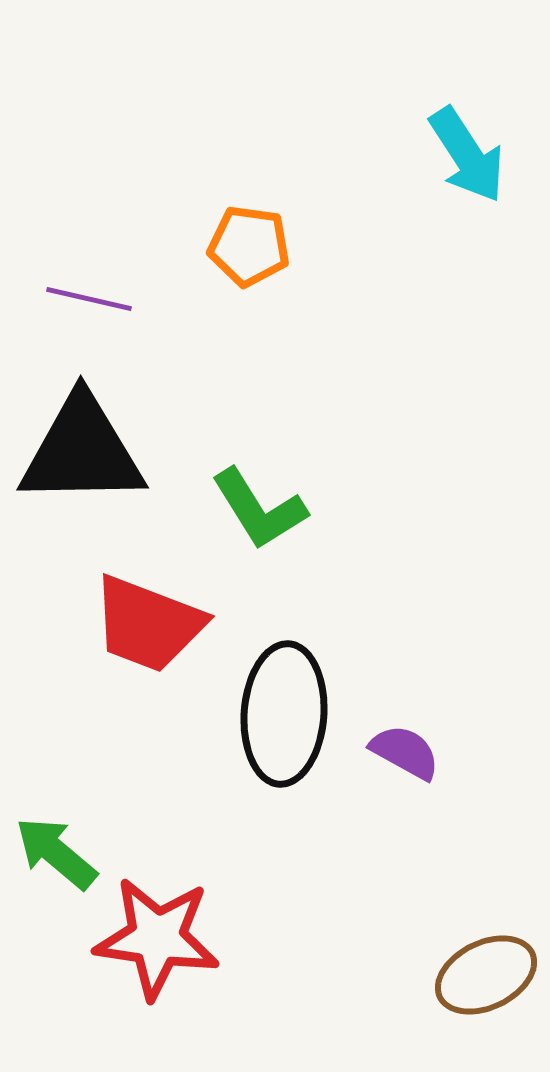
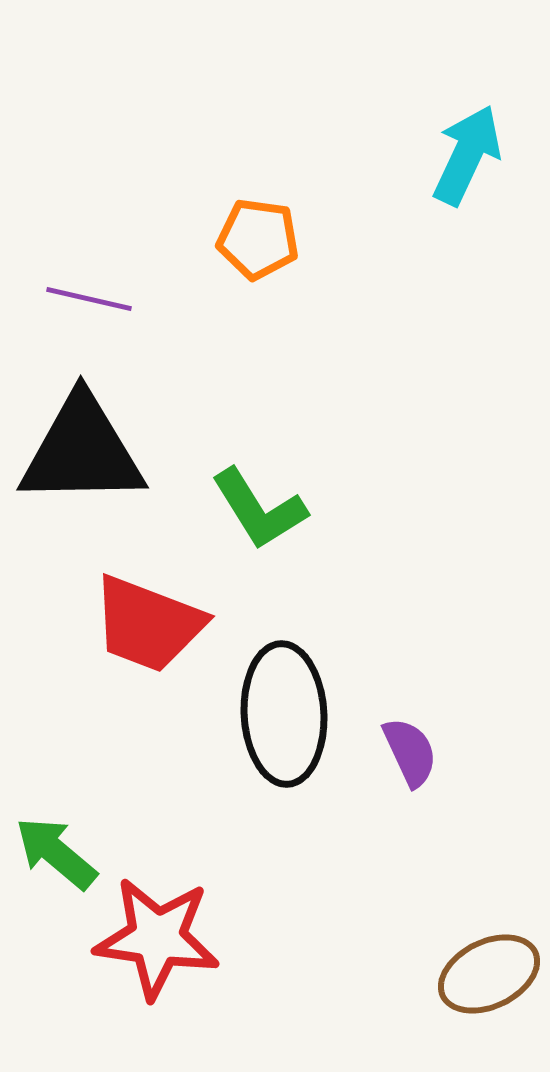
cyan arrow: rotated 122 degrees counterclockwise
orange pentagon: moved 9 px right, 7 px up
black ellipse: rotated 7 degrees counterclockwise
purple semicircle: moved 5 px right; rotated 36 degrees clockwise
brown ellipse: moved 3 px right, 1 px up
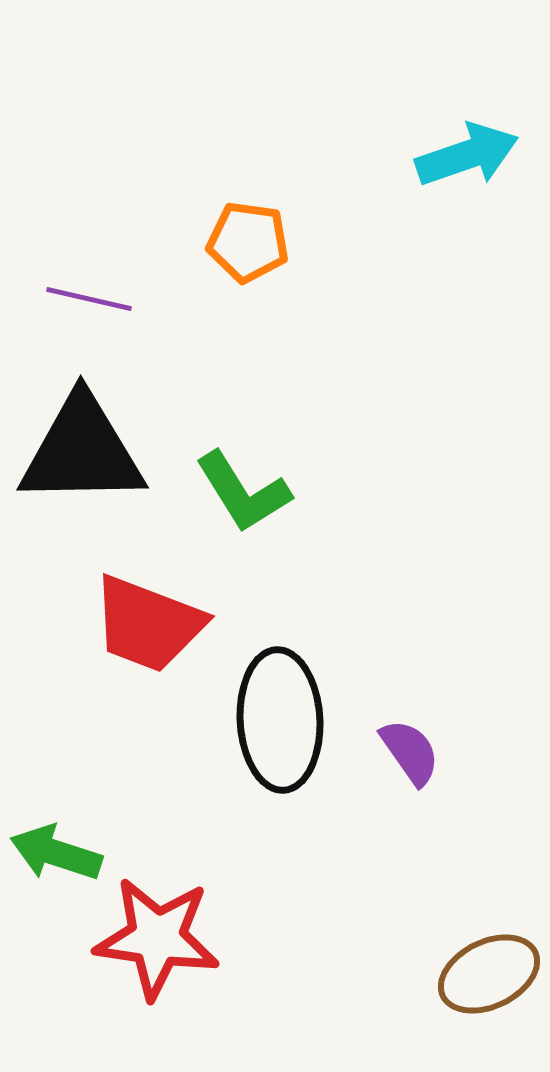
cyan arrow: rotated 46 degrees clockwise
orange pentagon: moved 10 px left, 3 px down
green L-shape: moved 16 px left, 17 px up
black ellipse: moved 4 px left, 6 px down
purple semicircle: rotated 10 degrees counterclockwise
green arrow: rotated 22 degrees counterclockwise
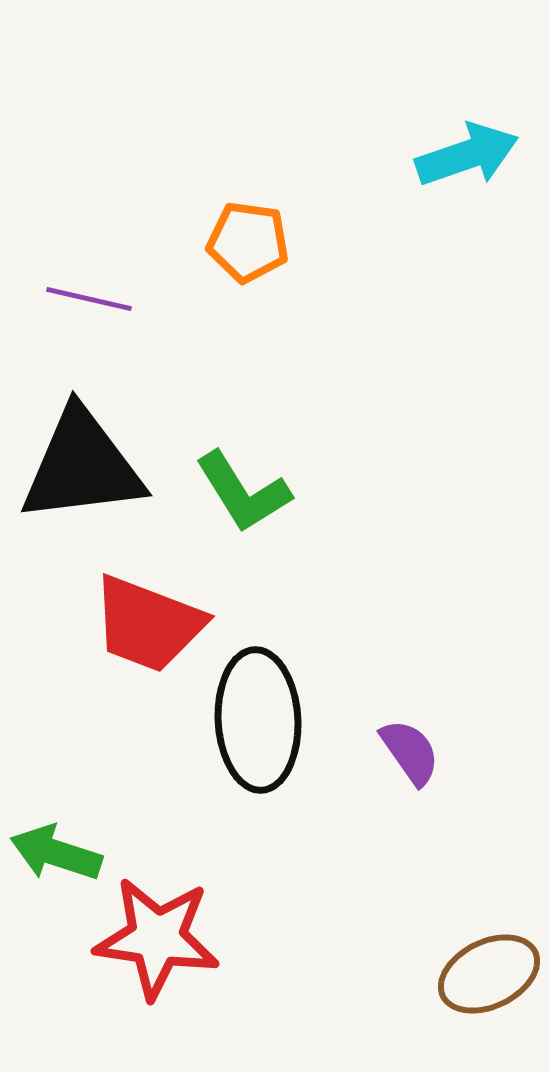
black triangle: moved 15 px down; rotated 6 degrees counterclockwise
black ellipse: moved 22 px left
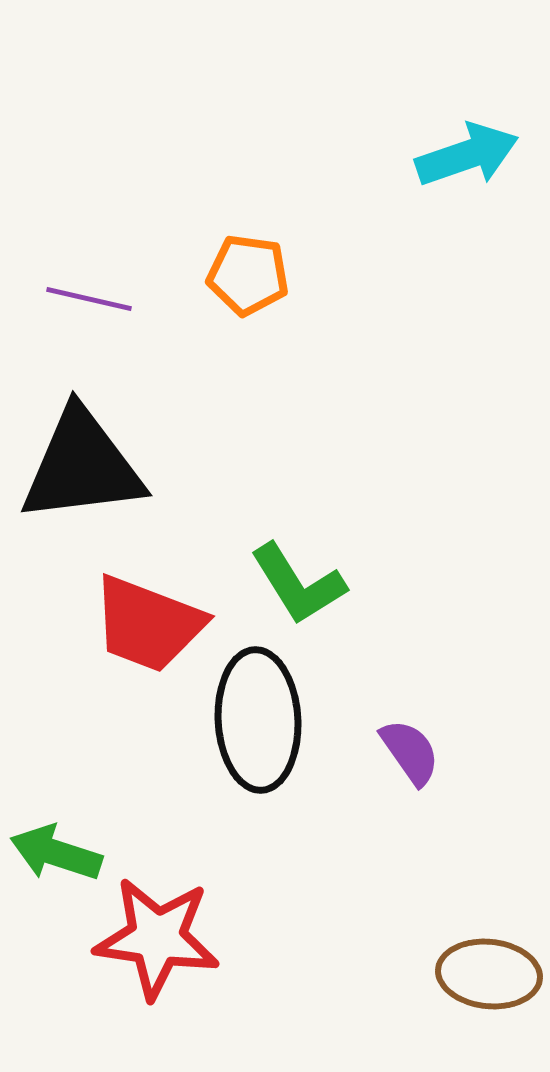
orange pentagon: moved 33 px down
green L-shape: moved 55 px right, 92 px down
brown ellipse: rotated 32 degrees clockwise
